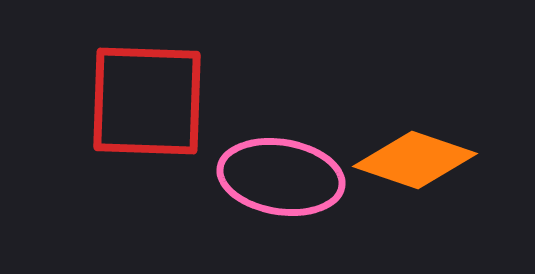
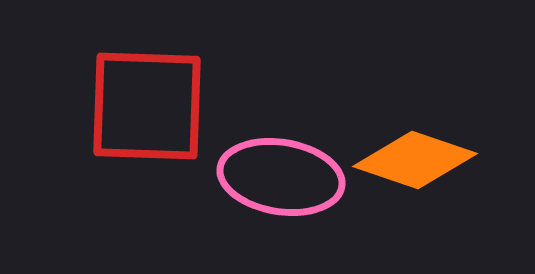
red square: moved 5 px down
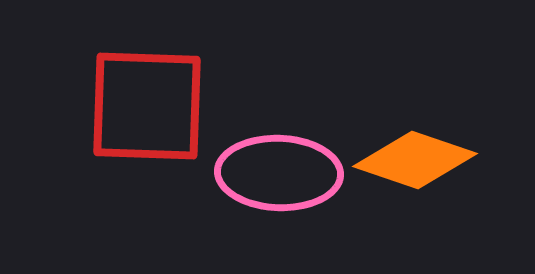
pink ellipse: moved 2 px left, 4 px up; rotated 7 degrees counterclockwise
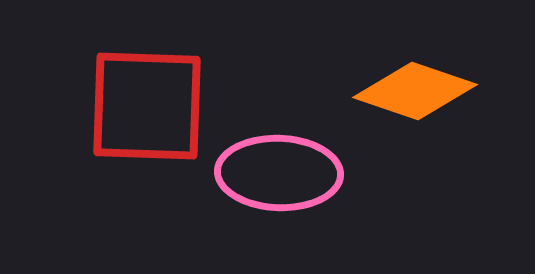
orange diamond: moved 69 px up
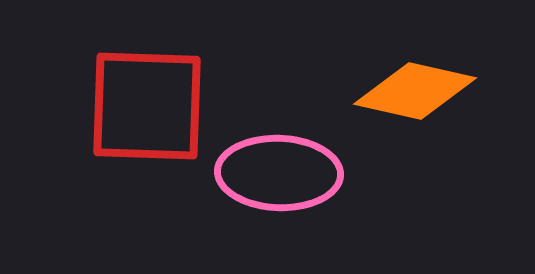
orange diamond: rotated 6 degrees counterclockwise
